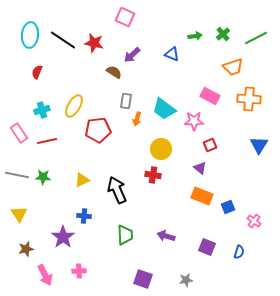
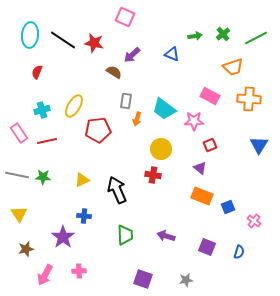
pink arrow at (45, 275): rotated 55 degrees clockwise
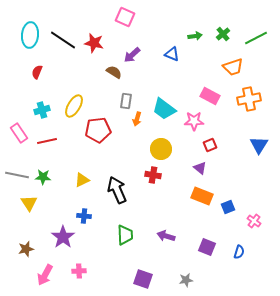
orange cross at (249, 99): rotated 15 degrees counterclockwise
yellow triangle at (19, 214): moved 10 px right, 11 px up
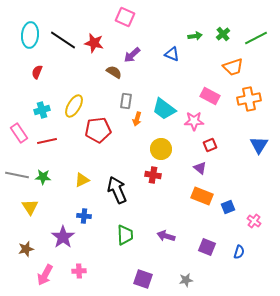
yellow triangle at (29, 203): moved 1 px right, 4 px down
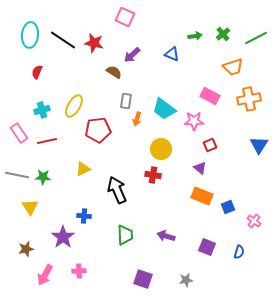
yellow triangle at (82, 180): moved 1 px right, 11 px up
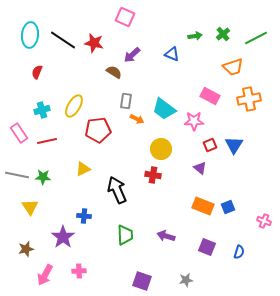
orange arrow at (137, 119): rotated 80 degrees counterclockwise
blue triangle at (259, 145): moved 25 px left
orange rectangle at (202, 196): moved 1 px right, 10 px down
pink cross at (254, 221): moved 10 px right; rotated 16 degrees counterclockwise
purple square at (143, 279): moved 1 px left, 2 px down
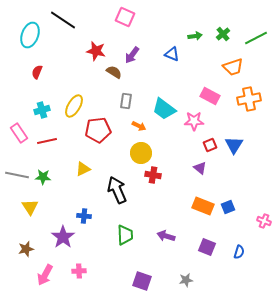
cyan ellipse at (30, 35): rotated 15 degrees clockwise
black line at (63, 40): moved 20 px up
red star at (94, 43): moved 2 px right, 8 px down
purple arrow at (132, 55): rotated 12 degrees counterclockwise
orange arrow at (137, 119): moved 2 px right, 7 px down
yellow circle at (161, 149): moved 20 px left, 4 px down
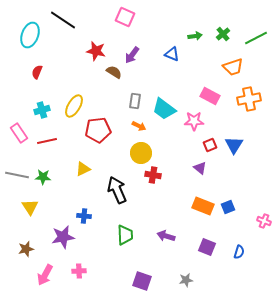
gray rectangle at (126, 101): moved 9 px right
purple star at (63, 237): rotated 25 degrees clockwise
